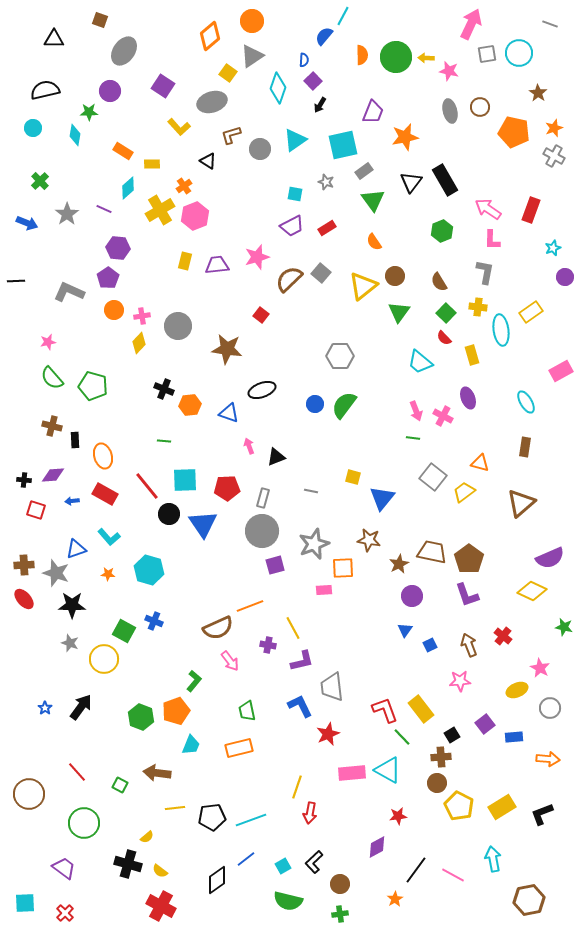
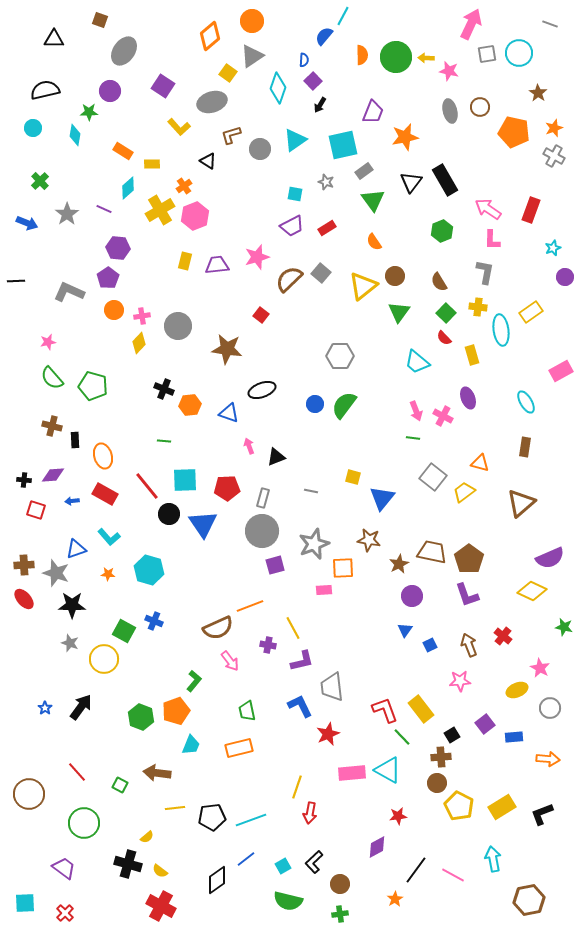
cyan trapezoid at (420, 362): moved 3 px left
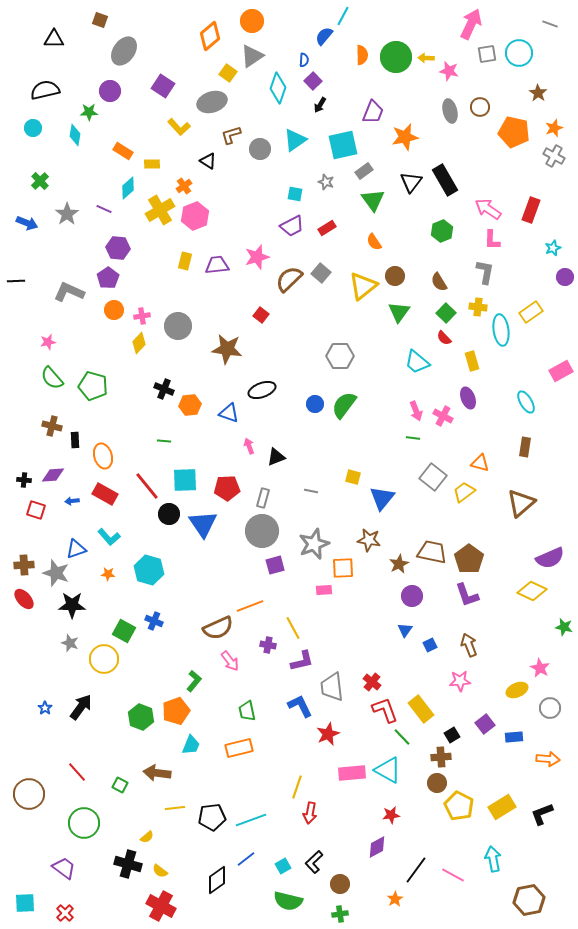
yellow rectangle at (472, 355): moved 6 px down
red cross at (503, 636): moved 131 px left, 46 px down
red star at (398, 816): moved 7 px left, 1 px up
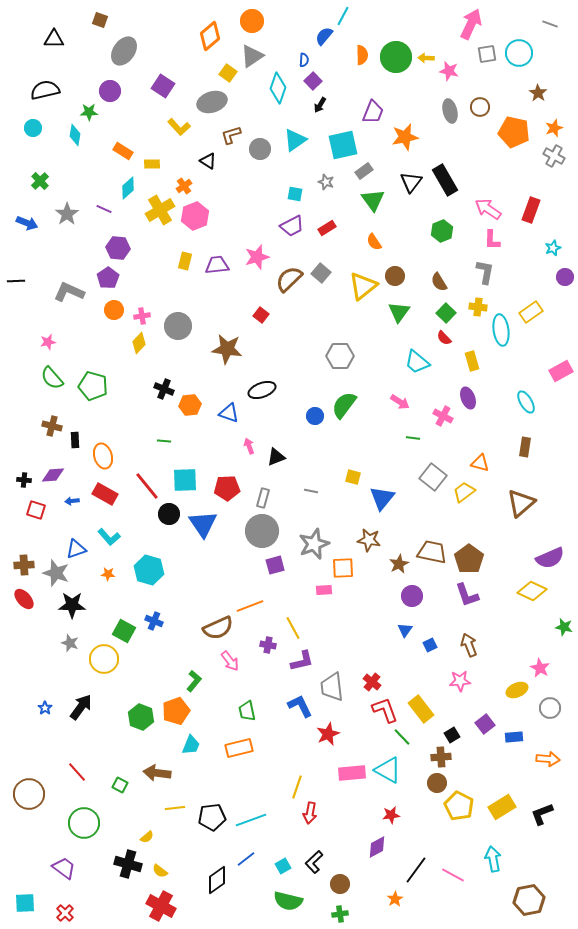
blue circle at (315, 404): moved 12 px down
pink arrow at (416, 411): moved 16 px left, 9 px up; rotated 36 degrees counterclockwise
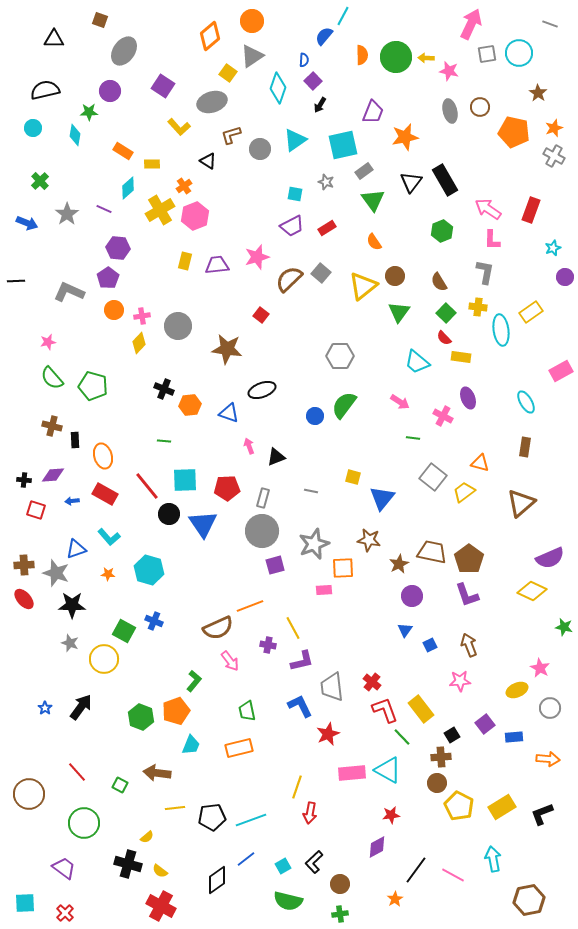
yellow rectangle at (472, 361): moved 11 px left, 4 px up; rotated 66 degrees counterclockwise
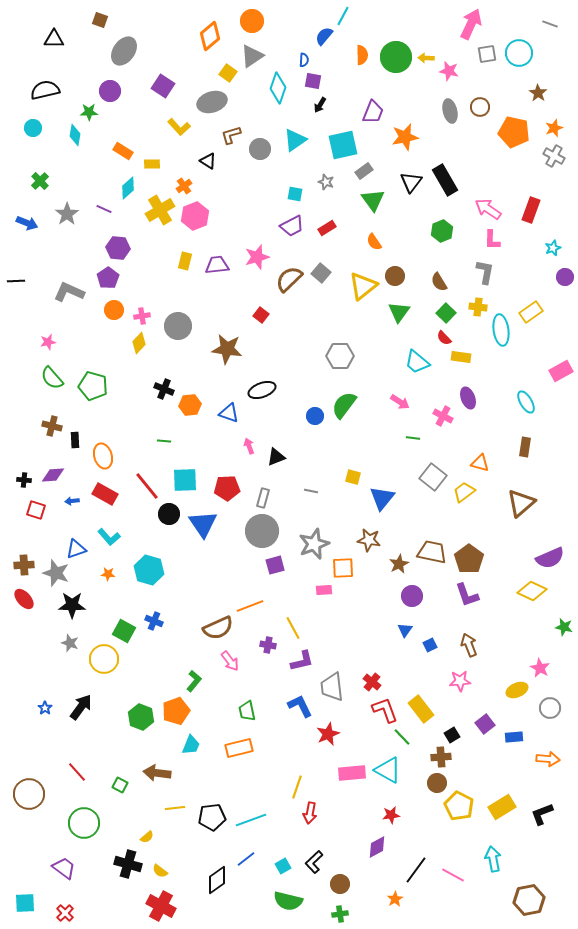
purple square at (313, 81): rotated 36 degrees counterclockwise
